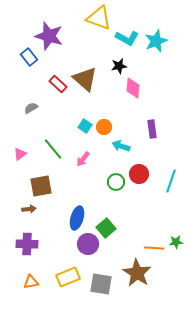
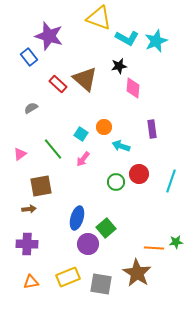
cyan square: moved 4 px left, 8 px down
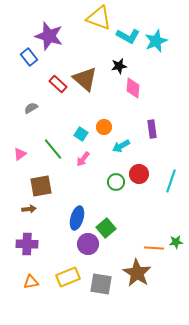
cyan L-shape: moved 1 px right, 2 px up
cyan arrow: rotated 48 degrees counterclockwise
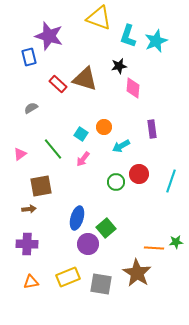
cyan L-shape: rotated 80 degrees clockwise
blue rectangle: rotated 24 degrees clockwise
brown triangle: rotated 24 degrees counterclockwise
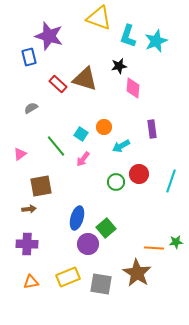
green line: moved 3 px right, 3 px up
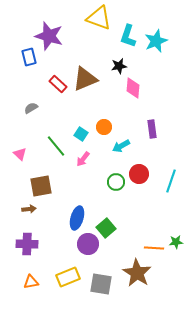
brown triangle: rotated 40 degrees counterclockwise
pink triangle: rotated 40 degrees counterclockwise
